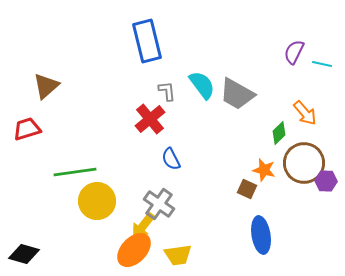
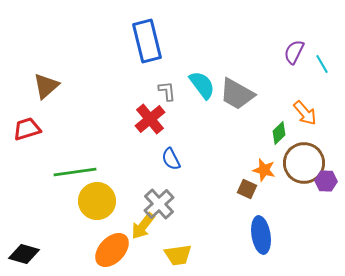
cyan line: rotated 48 degrees clockwise
gray cross: rotated 12 degrees clockwise
orange ellipse: moved 22 px left
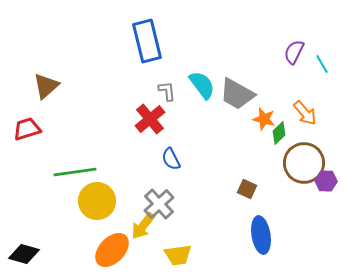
orange star: moved 51 px up
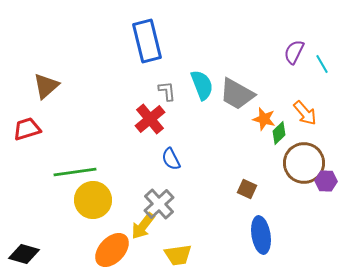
cyan semicircle: rotated 16 degrees clockwise
yellow circle: moved 4 px left, 1 px up
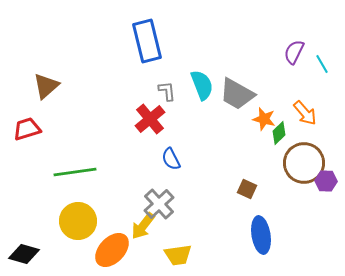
yellow circle: moved 15 px left, 21 px down
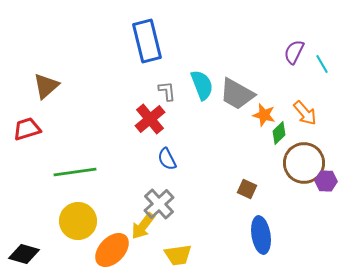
orange star: moved 4 px up
blue semicircle: moved 4 px left
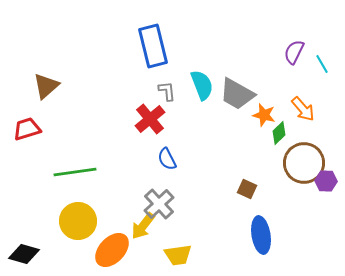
blue rectangle: moved 6 px right, 5 px down
orange arrow: moved 2 px left, 4 px up
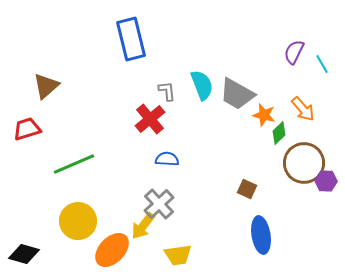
blue rectangle: moved 22 px left, 7 px up
blue semicircle: rotated 120 degrees clockwise
green line: moved 1 px left, 8 px up; rotated 15 degrees counterclockwise
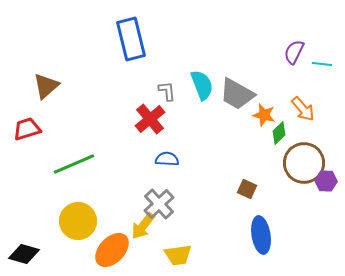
cyan line: rotated 54 degrees counterclockwise
